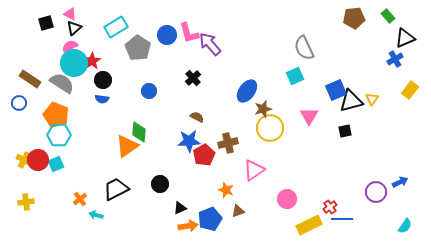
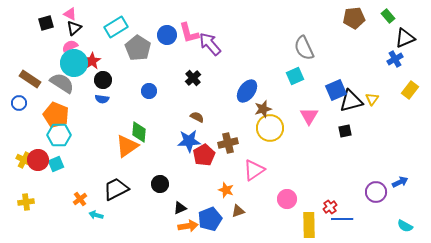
yellow rectangle at (309, 225): rotated 65 degrees counterclockwise
cyan semicircle at (405, 226): rotated 84 degrees clockwise
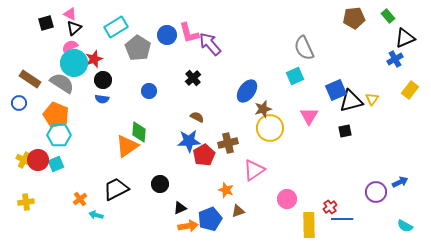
red star at (92, 61): moved 2 px right, 2 px up; rotated 12 degrees clockwise
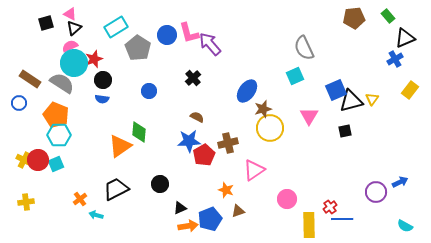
orange triangle at (127, 146): moved 7 px left
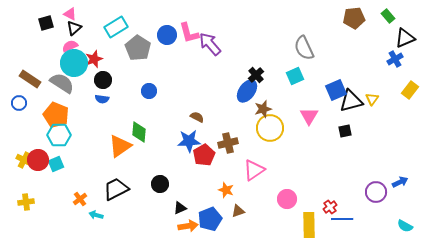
black cross at (193, 78): moved 63 px right, 3 px up
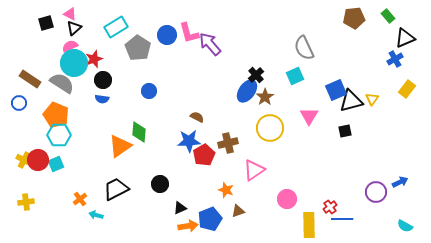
yellow rectangle at (410, 90): moved 3 px left, 1 px up
brown star at (263, 109): moved 2 px right, 12 px up; rotated 18 degrees counterclockwise
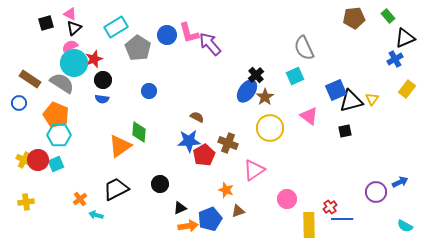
pink triangle at (309, 116): rotated 24 degrees counterclockwise
brown cross at (228, 143): rotated 36 degrees clockwise
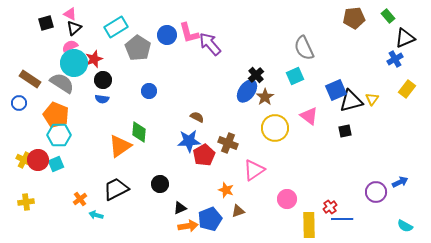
yellow circle at (270, 128): moved 5 px right
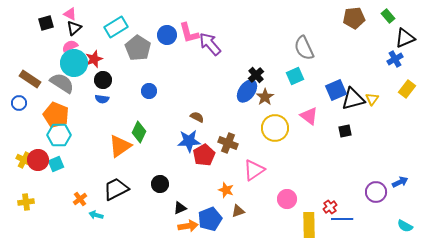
black triangle at (351, 101): moved 2 px right, 2 px up
green diamond at (139, 132): rotated 20 degrees clockwise
